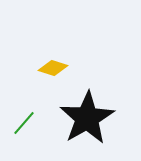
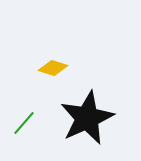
black star: rotated 6 degrees clockwise
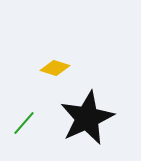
yellow diamond: moved 2 px right
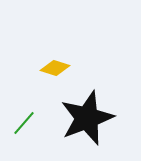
black star: rotated 4 degrees clockwise
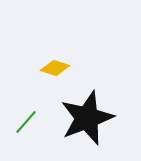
green line: moved 2 px right, 1 px up
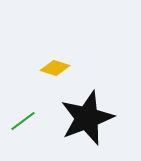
green line: moved 3 px left, 1 px up; rotated 12 degrees clockwise
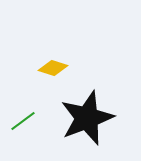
yellow diamond: moved 2 px left
